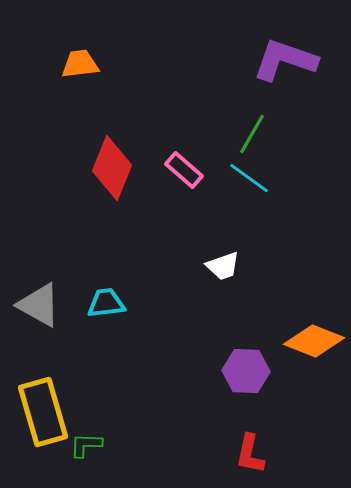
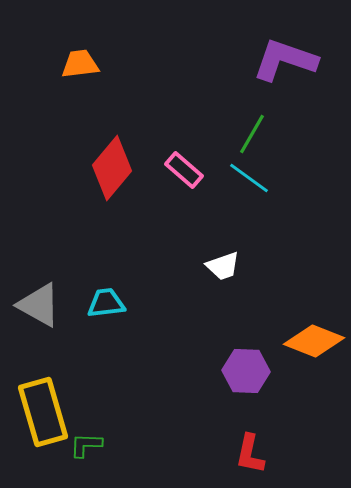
red diamond: rotated 18 degrees clockwise
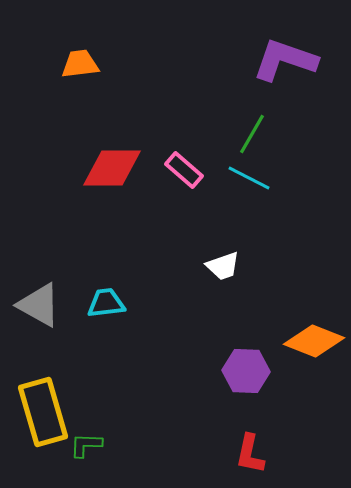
red diamond: rotated 50 degrees clockwise
cyan line: rotated 9 degrees counterclockwise
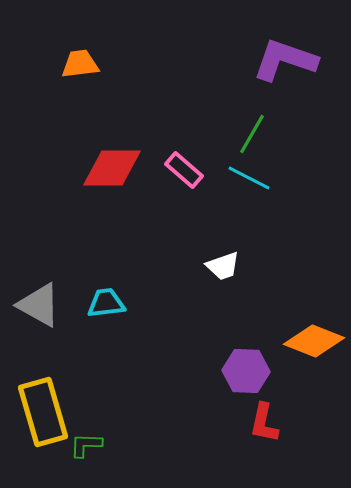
red L-shape: moved 14 px right, 31 px up
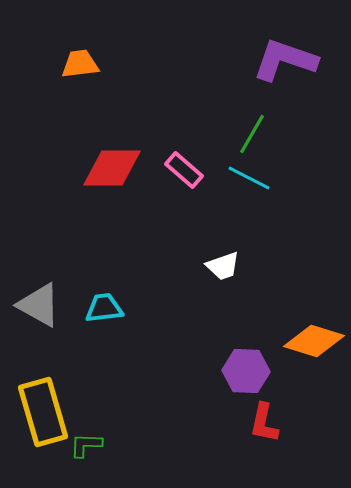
cyan trapezoid: moved 2 px left, 5 px down
orange diamond: rotated 4 degrees counterclockwise
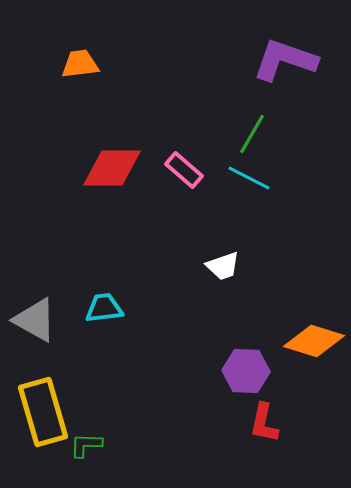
gray triangle: moved 4 px left, 15 px down
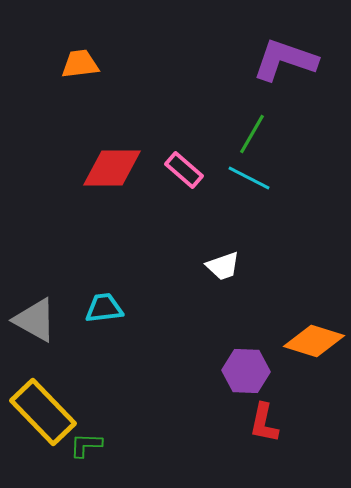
yellow rectangle: rotated 28 degrees counterclockwise
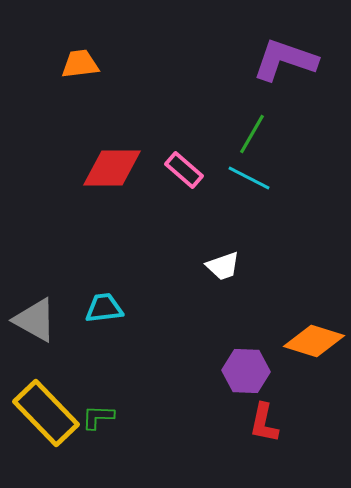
yellow rectangle: moved 3 px right, 1 px down
green L-shape: moved 12 px right, 28 px up
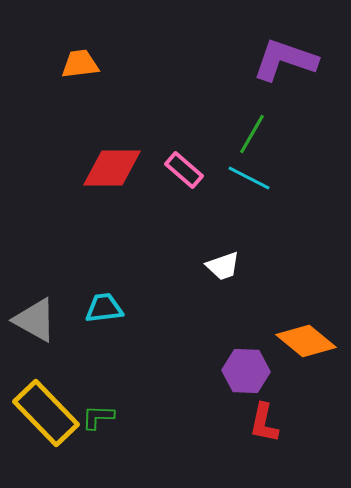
orange diamond: moved 8 px left; rotated 22 degrees clockwise
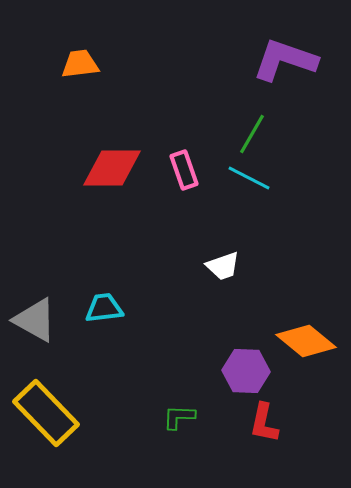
pink rectangle: rotated 30 degrees clockwise
green L-shape: moved 81 px right
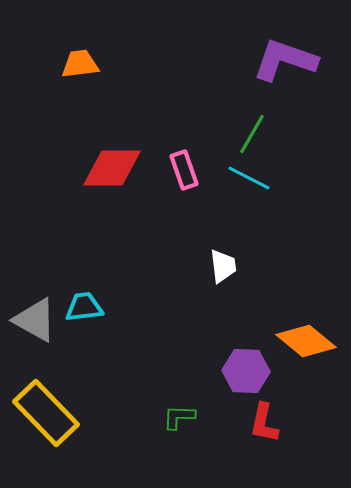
white trapezoid: rotated 78 degrees counterclockwise
cyan trapezoid: moved 20 px left, 1 px up
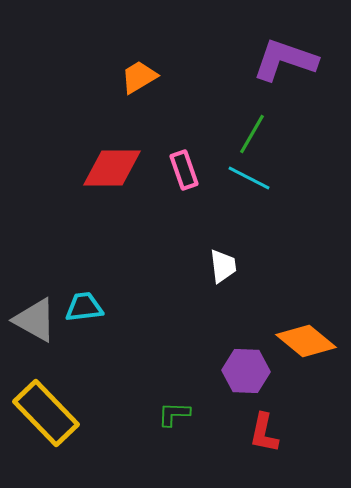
orange trapezoid: moved 59 px right, 13 px down; rotated 24 degrees counterclockwise
green L-shape: moved 5 px left, 3 px up
red L-shape: moved 10 px down
